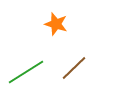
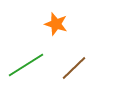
green line: moved 7 px up
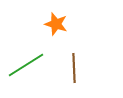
brown line: rotated 48 degrees counterclockwise
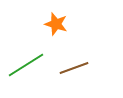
brown line: rotated 72 degrees clockwise
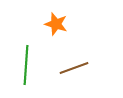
green line: rotated 54 degrees counterclockwise
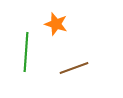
green line: moved 13 px up
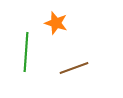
orange star: moved 1 px up
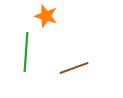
orange star: moved 10 px left, 7 px up
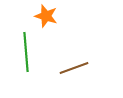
green line: rotated 9 degrees counterclockwise
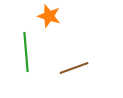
orange star: moved 3 px right
